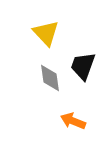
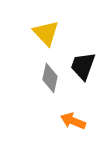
gray diamond: rotated 20 degrees clockwise
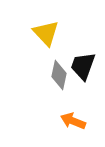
gray diamond: moved 9 px right, 3 px up
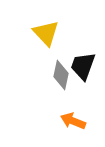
gray diamond: moved 2 px right
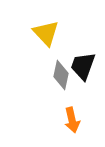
orange arrow: moved 1 px left, 1 px up; rotated 125 degrees counterclockwise
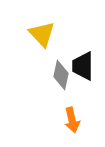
yellow triangle: moved 4 px left, 1 px down
black trapezoid: rotated 20 degrees counterclockwise
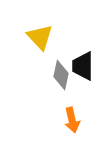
yellow triangle: moved 2 px left, 3 px down
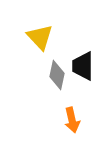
gray diamond: moved 4 px left
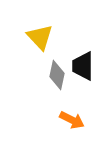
orange arrow: rotated 50 degrees counterclockwise
